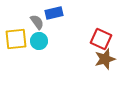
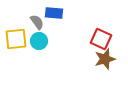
blue rectangle: rotated 18 degrees clockwise
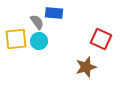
brown star: moved 19 px left, 8 px down
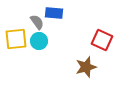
red square: moved 1 px right, 1 px down
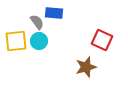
yellow square: moved 2 px down
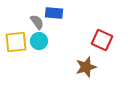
yellow square: moved 1 px down
